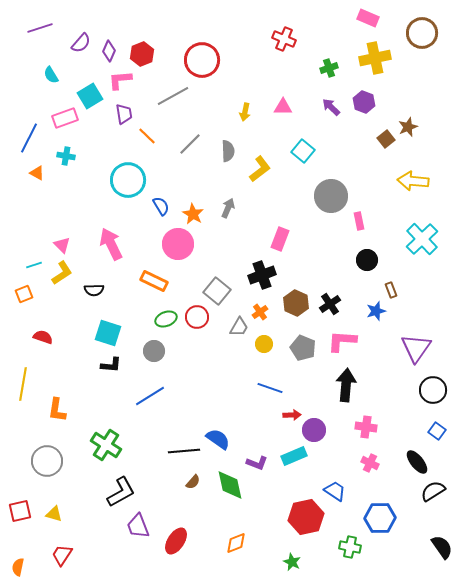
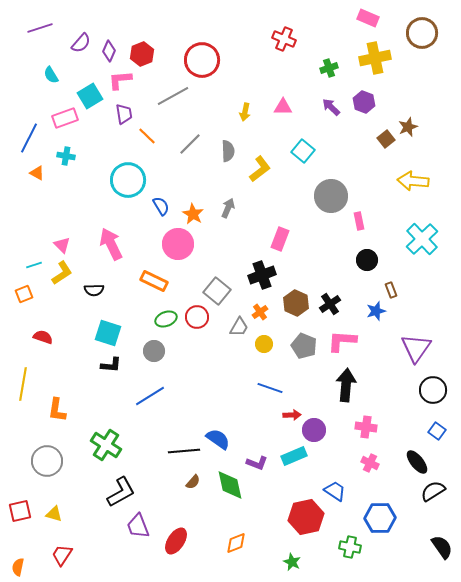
gray pentagon at (303, 348): moved 1 px right, 2 px up
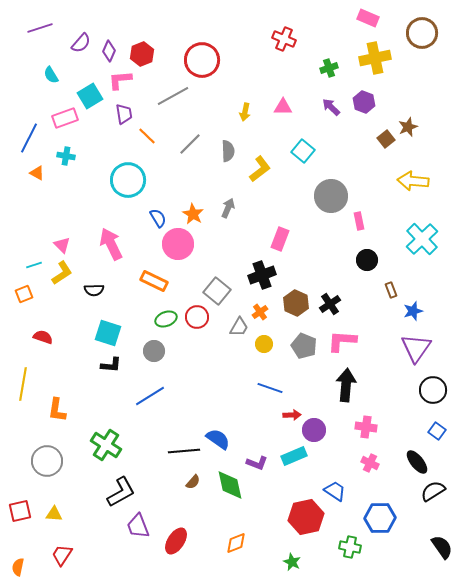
blue semicircle at (161, 206): moved 3 px left, 12 px down
blue star at (376, 311): moved 37 px right
yellow triangle at (54, 514): rotated 12 degrees counterclockwise
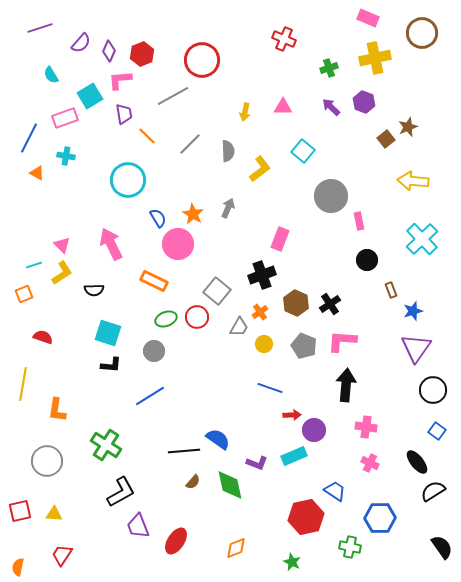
orange diamond at (236, 543): moved 5 px down
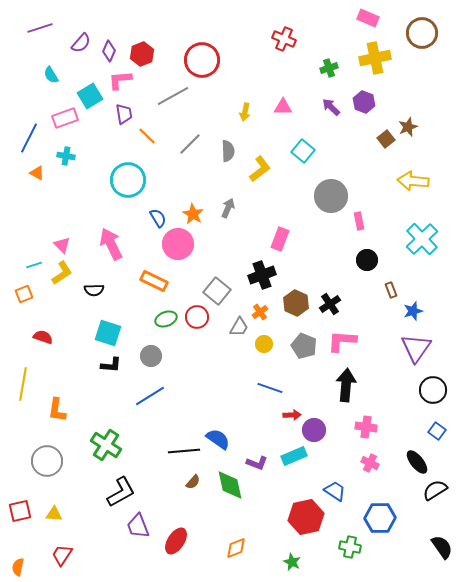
gray circle at (154, 351): moved 3 px left, 5 px down
black semicircle at (433, 491): moved 2 px right, 1 px up
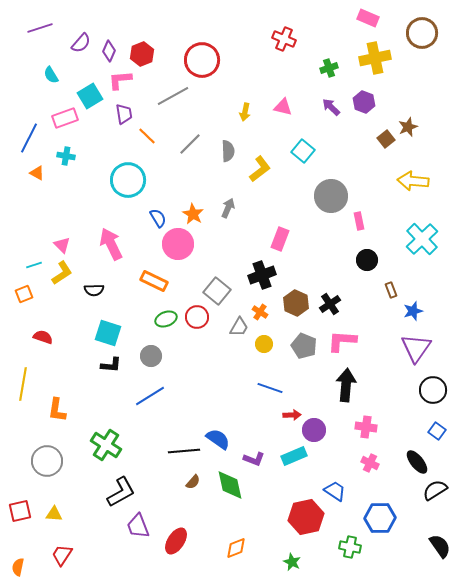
pink triangle at (283, 107): rotated 12 degrees clockwise
orange cross at (260, 312): rotated 21 degrees counterclockwise
purple L-shape at (257, 463): moved 3 px left, 4 px up
black semicircle at (442, 547): moved 2 px left, 1 px up
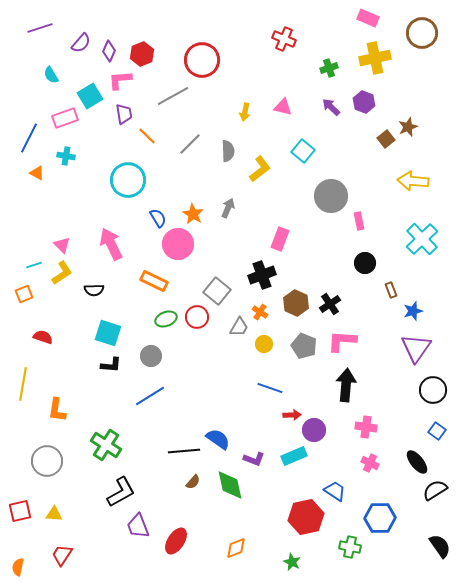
black circle at (367, 260): moved 2 px left, 3 px down
